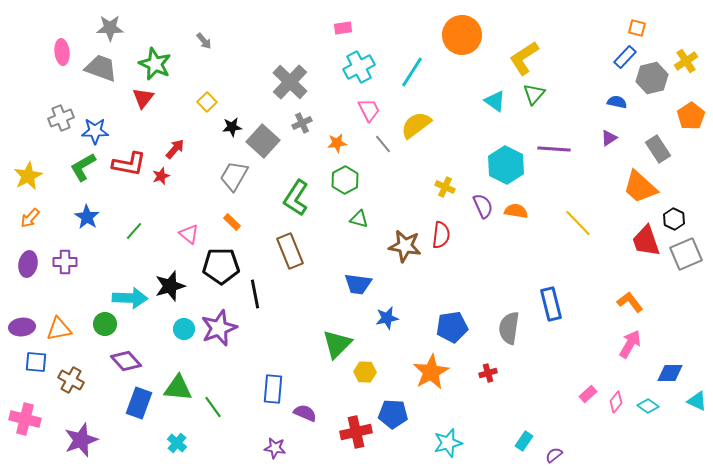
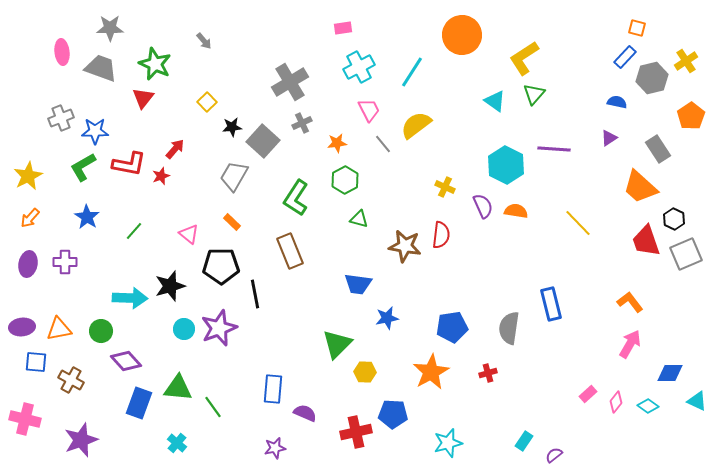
gray cross at (290, 82): rotated 15 degrees clockwise
green circle at (105, 324): moved 4 px left, 7 px down
purple star at (275, 448): rotated 20 degrees counterclockwise
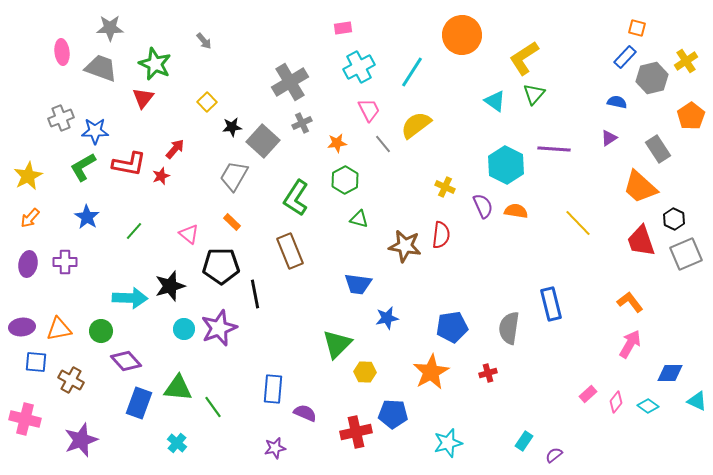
red trapezoid at (646, 241): moved 5 px left
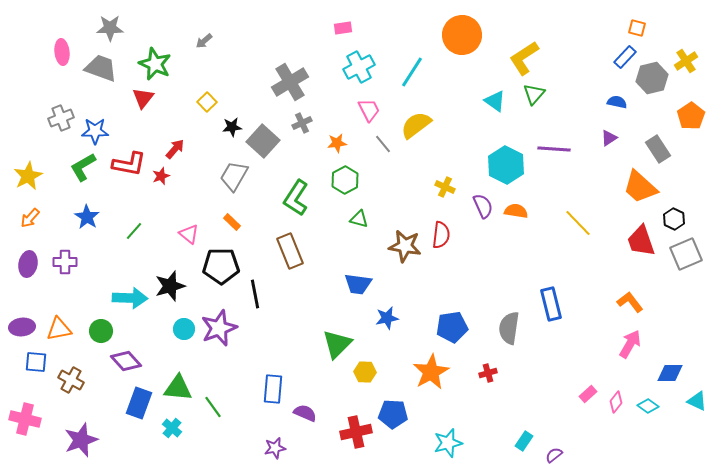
gray arrow at (204, 41): rotated 90 degrees clockwise
cyan cross at (177, 443): moved 5 px left, 15 px up
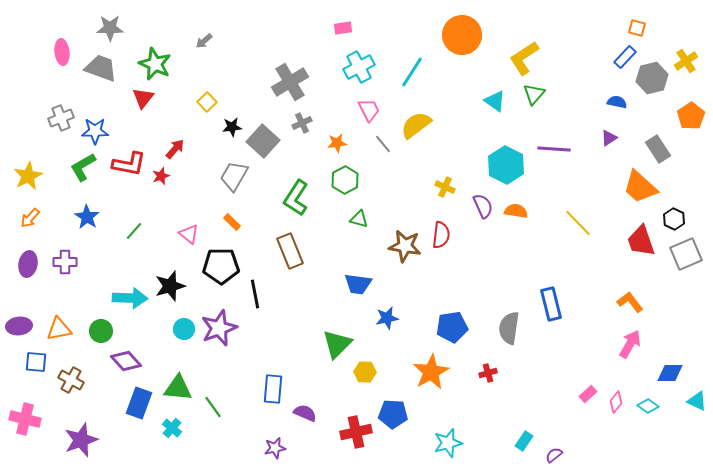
purple ellipse at (22, 327): moved 3 px left, 1 px up
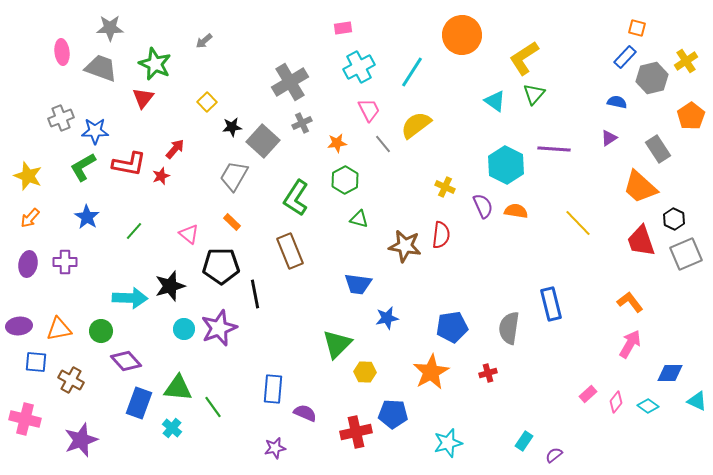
yellow star at (28, 176): rotated 24 degrees counterclockwise
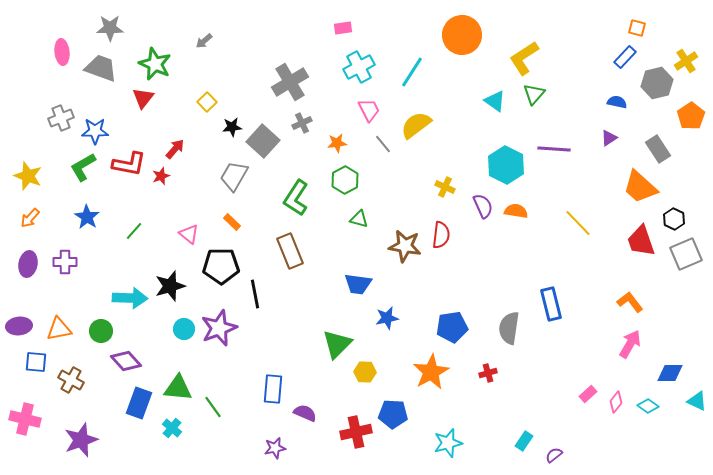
gray hexagon at (652, 78): moved 5 px right, 5 px down
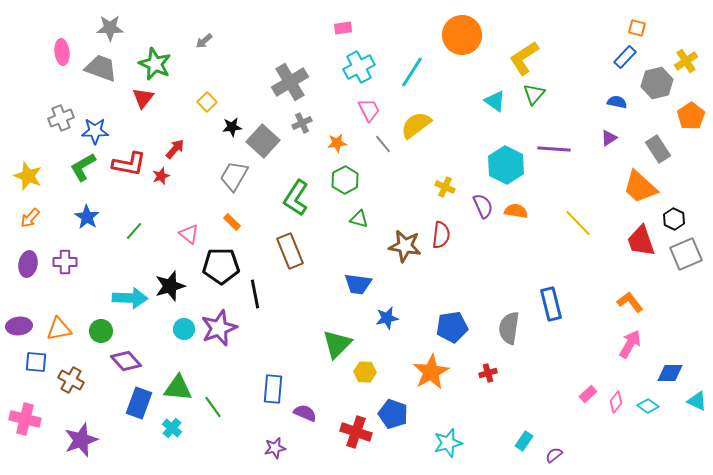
blue pentagon at (393, 414): rotated 16 degrees clockwise
red cross at (356, 432): rotated 32 degrees clockwise
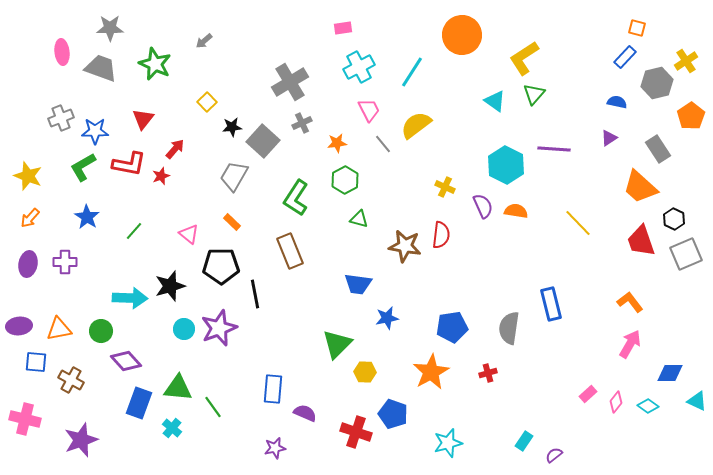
red triangle at (143, 98): moved 21 px down
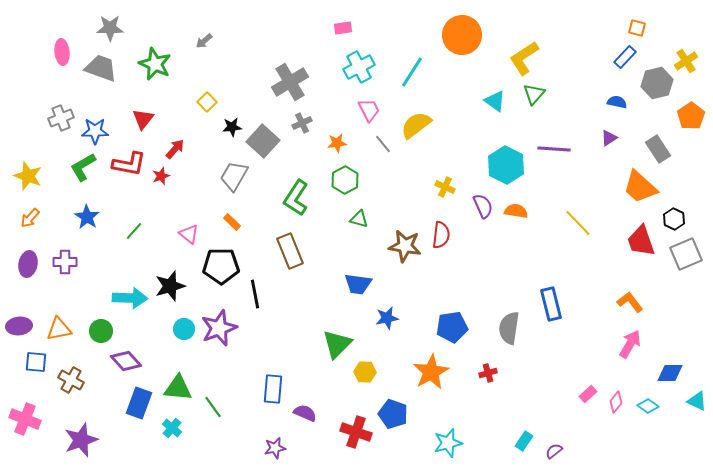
pink cross at (25, 419): rotated 8 degrees clockwise
purple semicircle at (554, 455): moved 4 px up
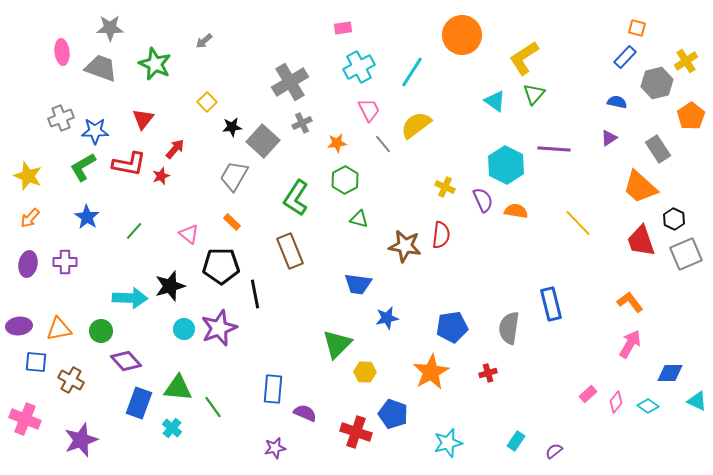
purple semicircle at (483, 206): moved 6 px up
cyan rectangle at (524, 441): moved 8 px left
